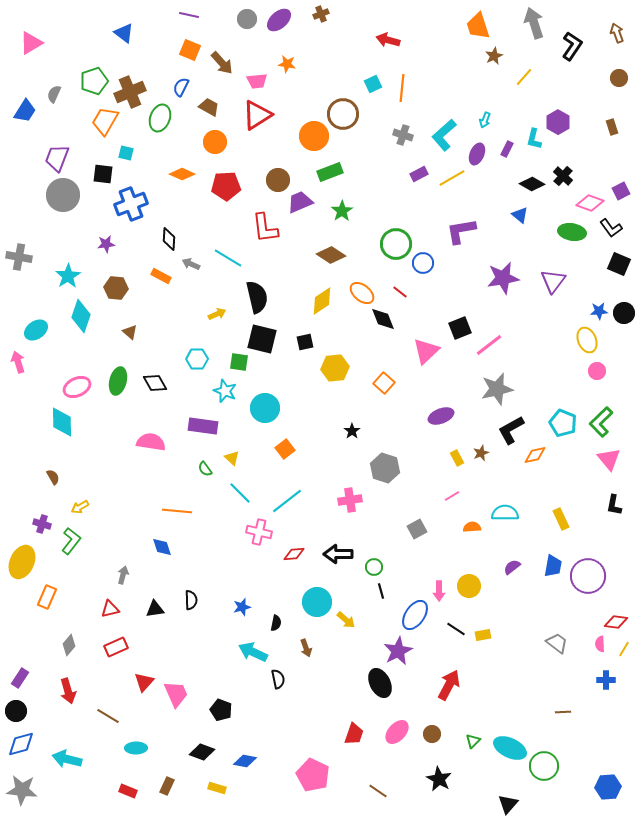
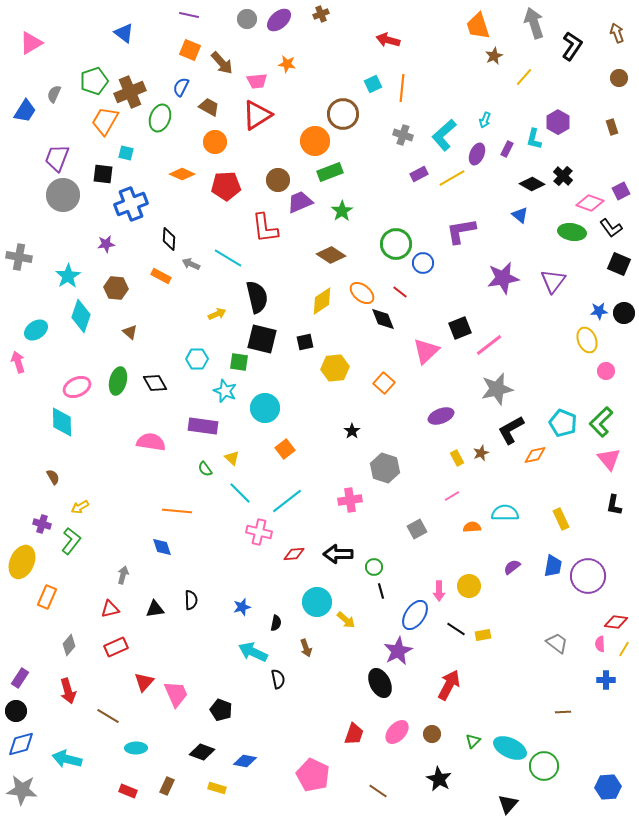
orange circle at (314, 136): moved 1 px right, 5 px down
pink circle at (597, 371): moved 9 px right
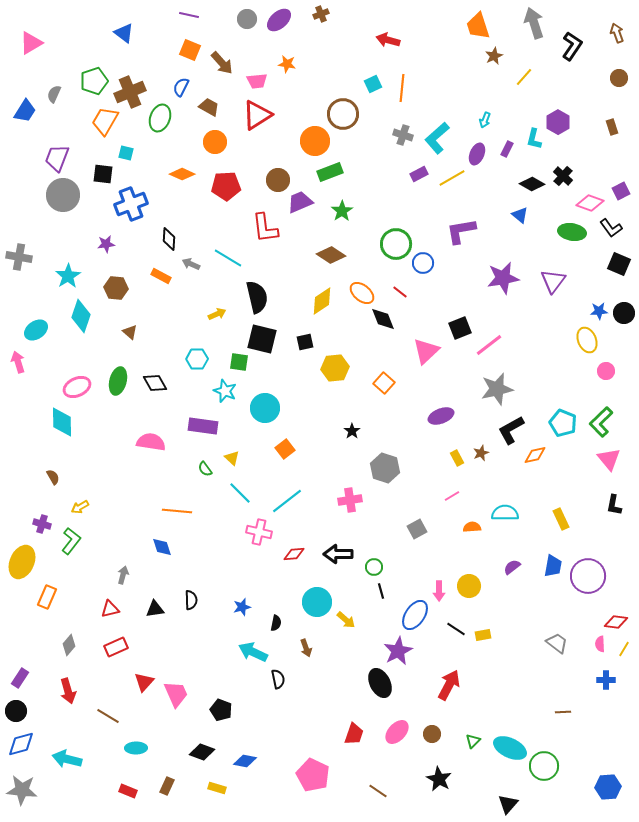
cyan L-shape at (444, 135): moved 7 px left, 3 px down
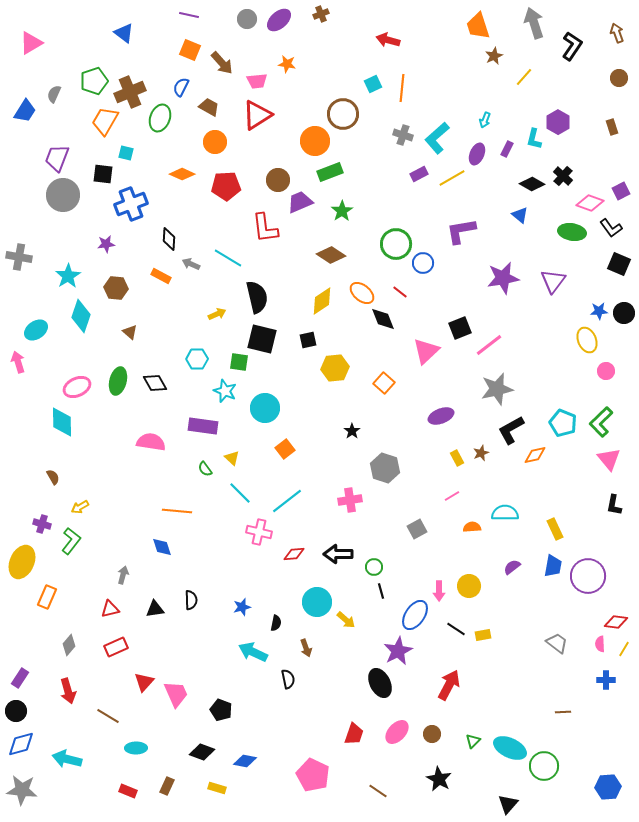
black square at (305, 342): moved 3 px right, 2 px up
yellow rectangle at (561, 519): moved 6 px left, 10 px down
black semicircle at (278, 679): moved 10 px right
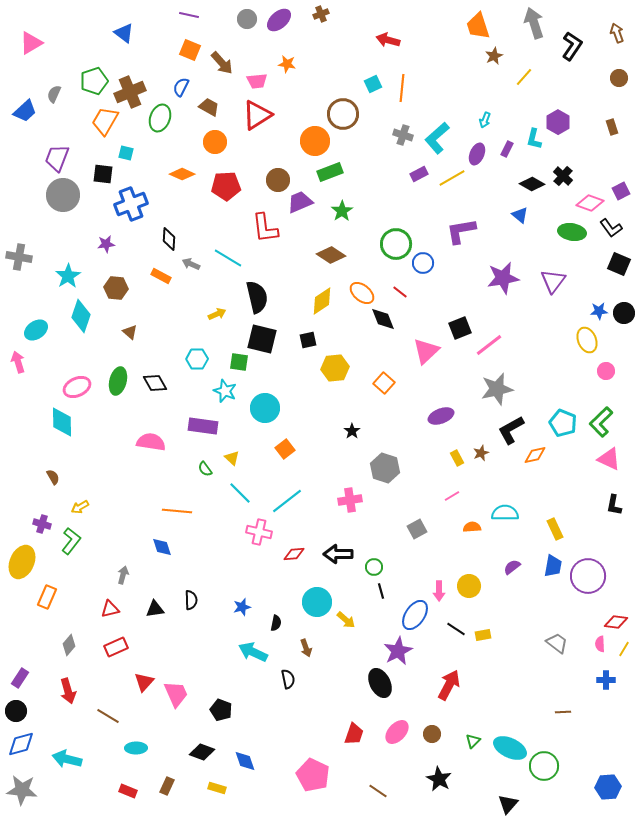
blue trapezoid at (25, 111): rotated 15 degrees clockwise
pink triangle at (609, 459): rotated 25 degrees counterclockwise
blue diamond at (245, 761): rotated 60 degrees clockwise
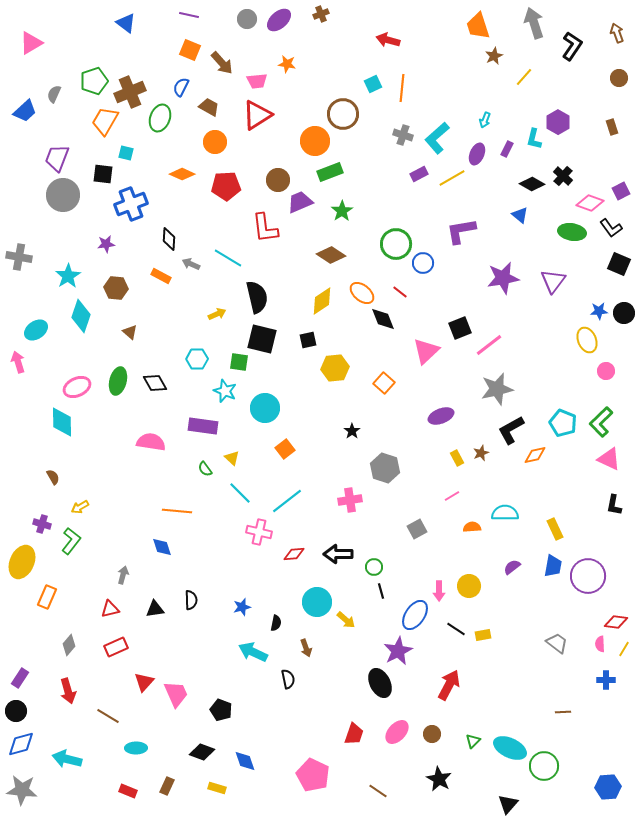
blue triangle at (124, 33): moved 2 px right, 10 px up
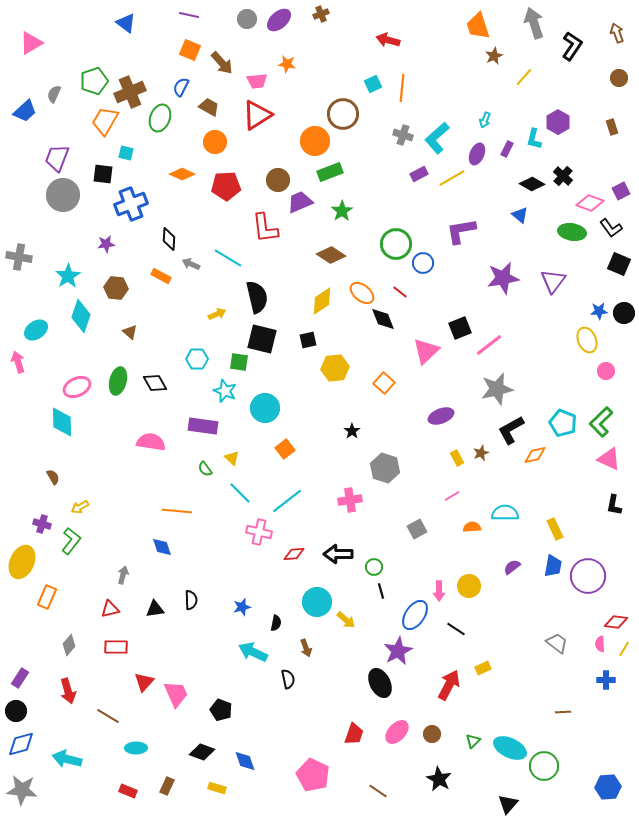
yellow rectangle at (483, 635): moved 33 px down; rotated 14 degrees counterclockwise
red rectangle at (116, 647): rotated 25 degrees clockwise
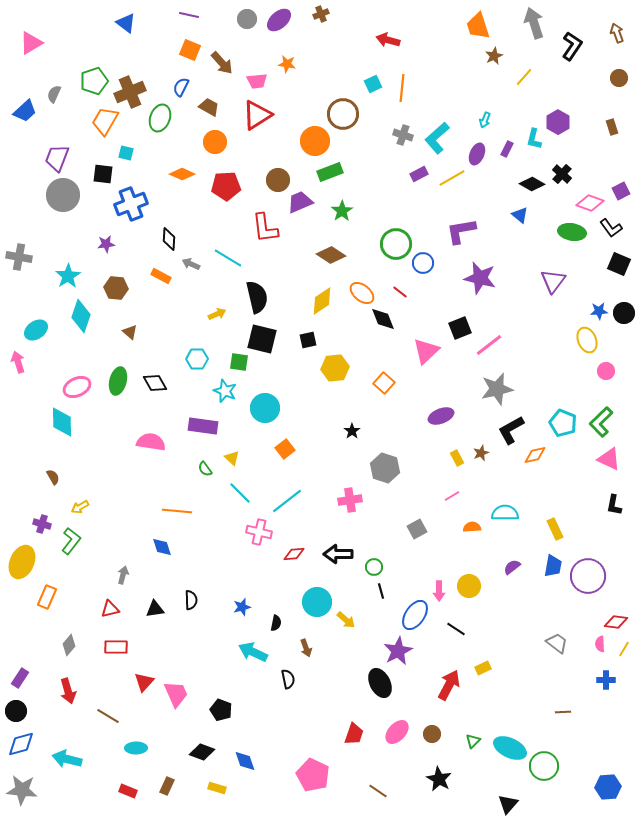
black cross at (563, 176): moved 1 px left, 2 px up
purple star at (503, 278): moved 23 px left; rotated 24 degrees clockwise
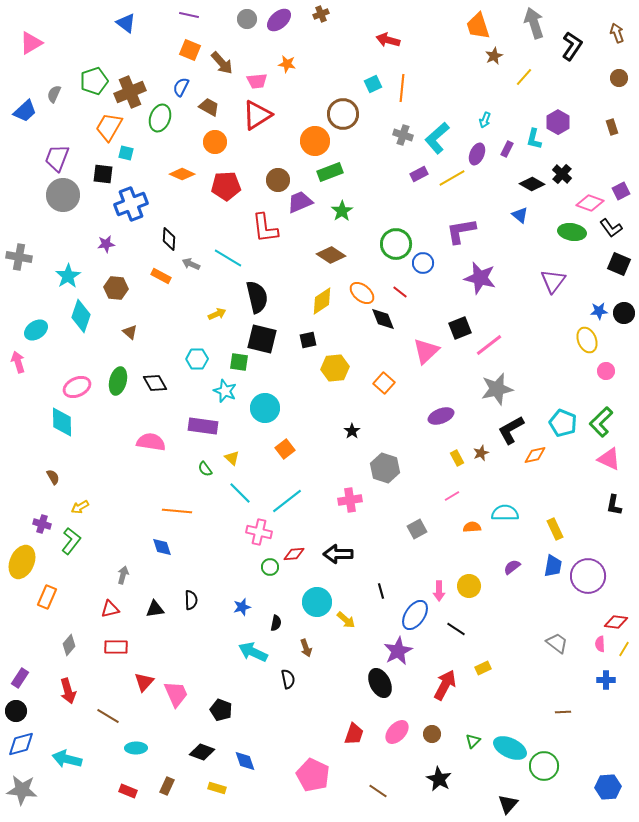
orange trapezoid at (105, 121): moved 4 px right, 6 px down
green circle at (374, 567): moved 104 px left
red arrow at (449, 685): moved 4 px left
